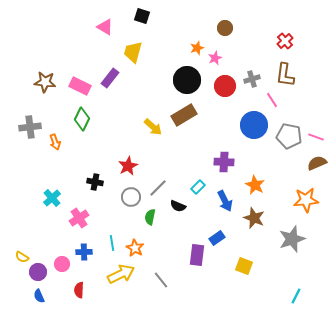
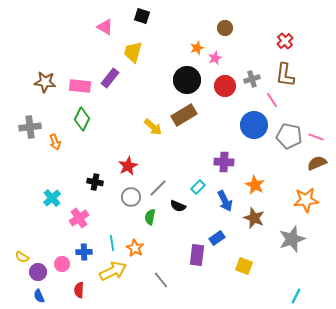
pink rectangle at (80, 86): rotated 20 degrees counterclockwise
yellow arrow at (121, 274): moved 8 px left, 3 px up
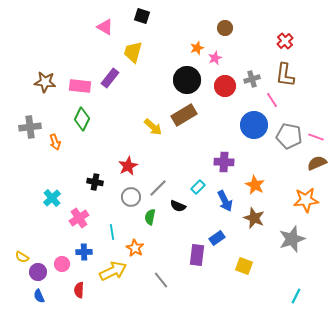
cyan line at (112, 243): moved 11 px up
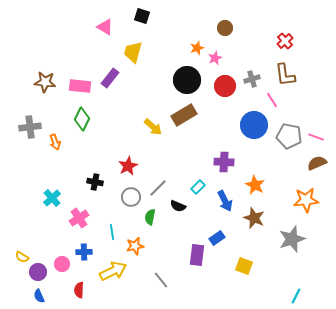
brown L-shape at (285, 75): rotated 15 degrees counterclockwise
orange star at (135, 248): moved 2 px up; rotated 30 degrees clockwise
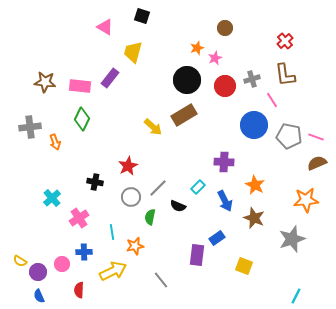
yellow semicircle at (22, 257): moved 2 px left, 4 px down
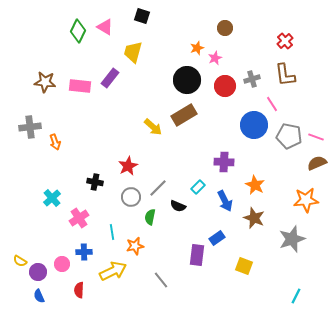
pink line at (272, 100): moved 4 px down
green diamond at (82, 119): moved 4 px left, 88 px up
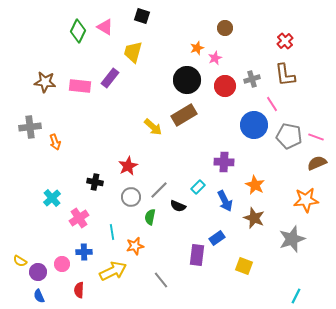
gray line at (158, 188): moved 1 px right, 2 px down
